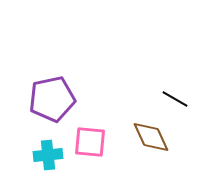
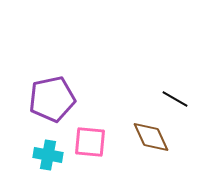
cyan cross: rotated 16 degrees clockwise
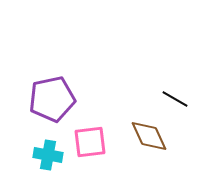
brown diamond: moved 2 px left, 1 px up
pink square: rotated 12 degrees counterclockwise
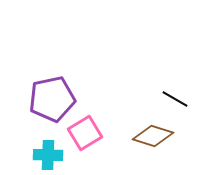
brown diamond: moved 4 px right; rotated 48 degrees counterclockwise
pink square: moved 5 px left, 9 px up; rotated 24 degrees counterclockwise
cyan cross: rotated 8 degrees counterclockwise
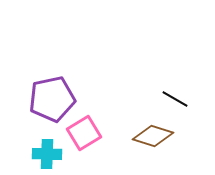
pink square: moved 1 px left
cyan cross: moved 1 px left, 1 px up
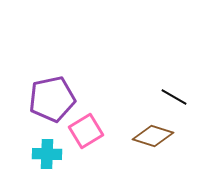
black line: moved 1 px left, 2 px up
pink square: moved 2 px right, 2 px up
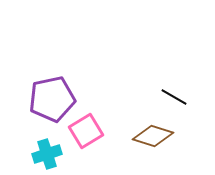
cyan cross: rotated 20 degrees counterclockwise
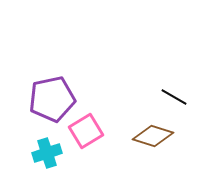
cyan cross: moved 1 px up
